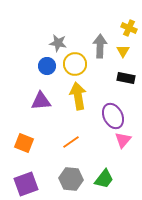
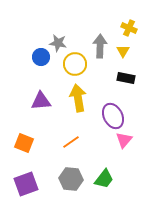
blue circle: moved 6 px left, 9 px up
yellow arrow: moved 2 px down
pink triangle: moved 1 px right
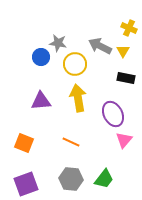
gray arrow: rotated 65 degrees counterclockwise
purple ellipse: moved 2 px up
orange line: rotated 60 degrees clockwise
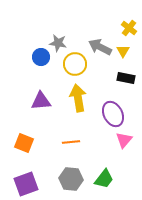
yellow cross: rotated 14 degrees clockwise
gray arrow: moved 1 px down
orange line: rotated 30 degrees counterclockwise
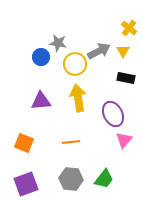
gray arrow: moved 1 px left, 4 px down; rotated 125 degrees clockwise
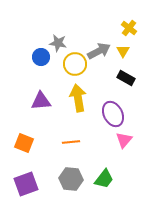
black rectangle: rotated 18 degrees clockwise
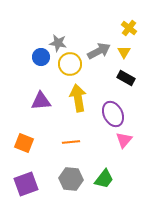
yellow triangle: moved 1 px right, 1 px down
yellow circle: moved 5 px left
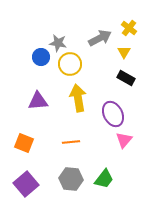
gray arrow: moved 1 px right, 13 px up
purple triangle: moved 3 px left
purple square: rotated 20 degrees counterclockwise
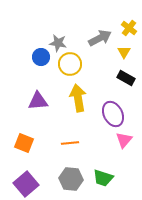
orange line: moved 1 px left, 1 px down
green trapezoid: moved 1 px left, 1 px up; rotated 70 degrees clockwise
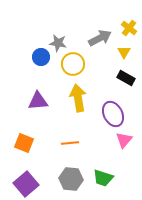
yellow circle: moved 3 px right
